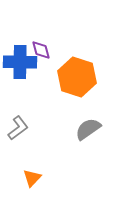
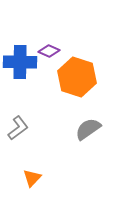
purple diamond: moved 8 px right, 1 px down; rotated 50 degrees counterclockwise
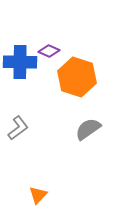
orange triangle: moved 6 px right, 17 px down
